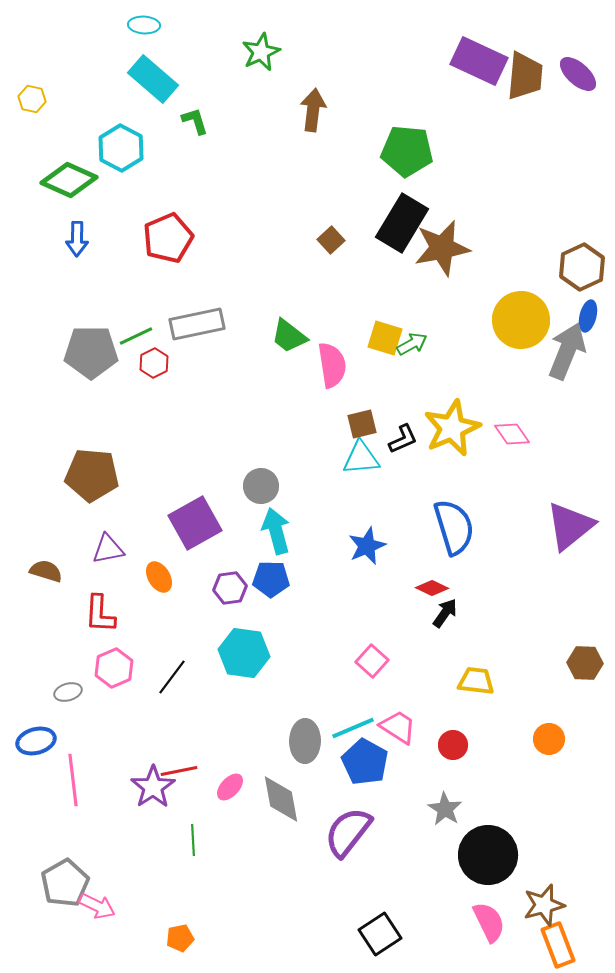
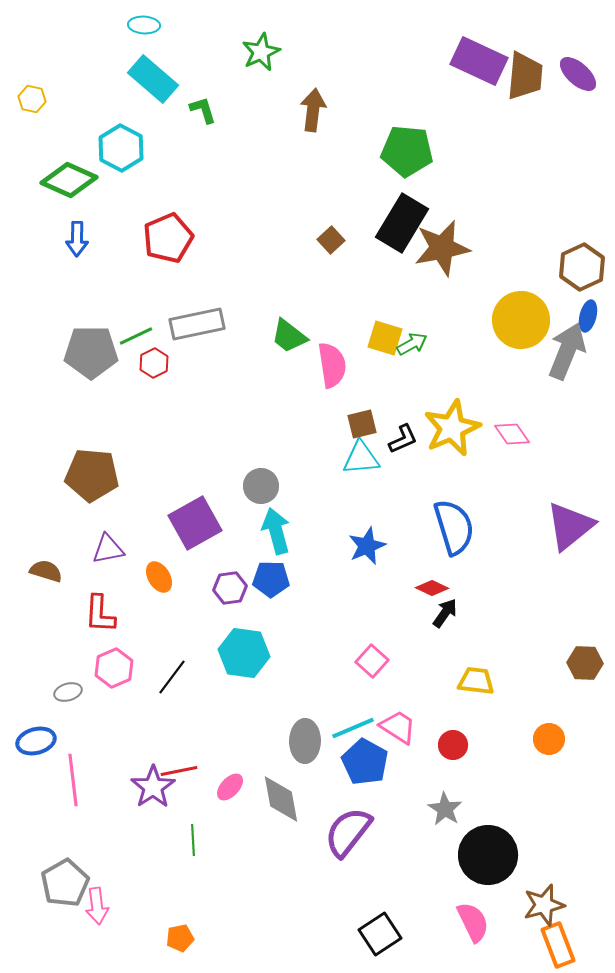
green L-shape at (195, 121): moved 8 px right, 11 px up
pink arrow at (97, 906): rotated 57 degrees clockwise
pink semicircle at (489, 922): moved 16 px left
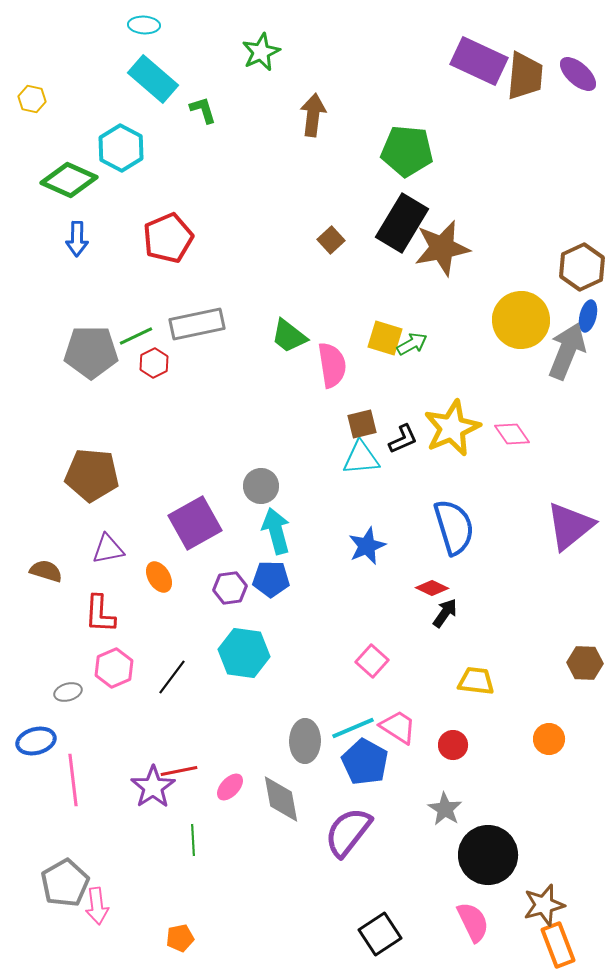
brown arrow at (313, 110): moved 5 px down
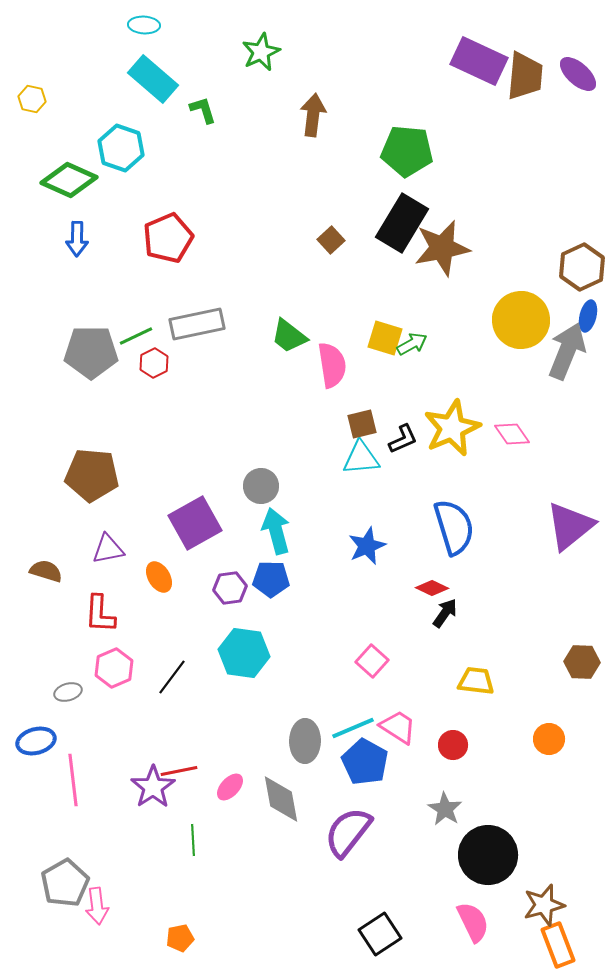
cyan hexagon at (121, 148): rotated 9 degrees counterclockwise
brown hexagon at (585, 663): moved 3 px left, 1 px up
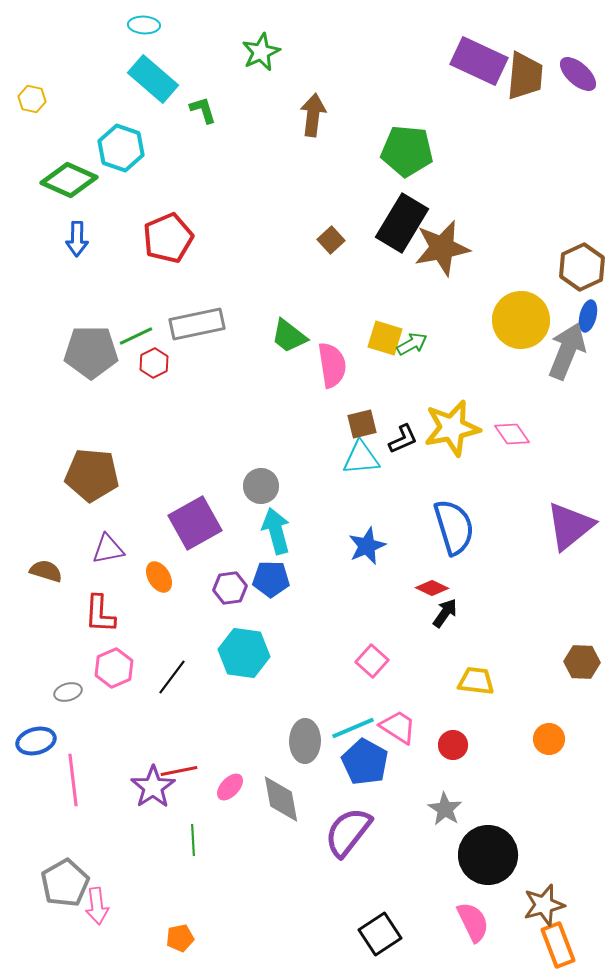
yellow star at (452, 428): rotated 12 degrees clockwise
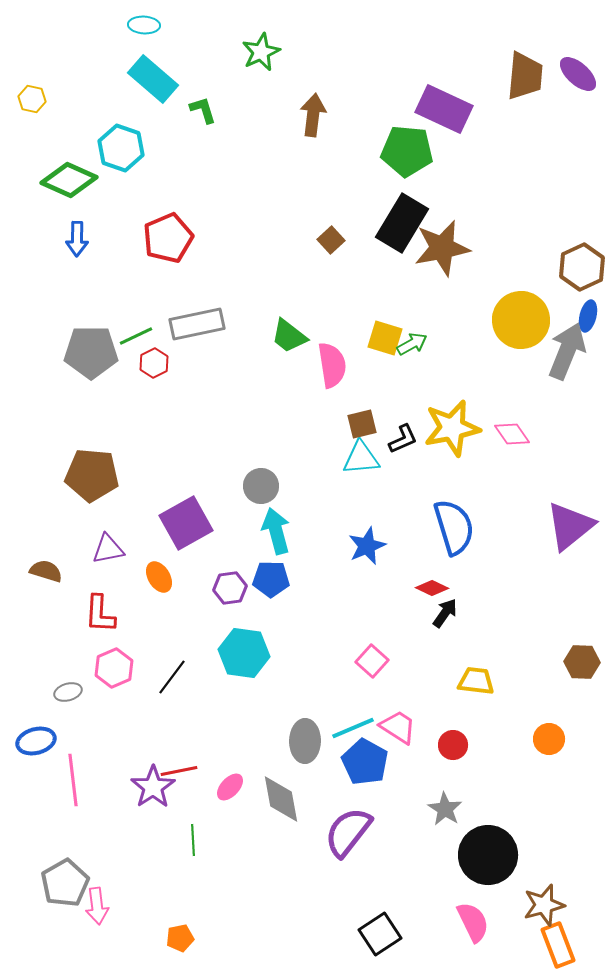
purple rectangle at (479, 61): moved 35 px left, 48 px down
purple square at (195, 523): moved 9 px left
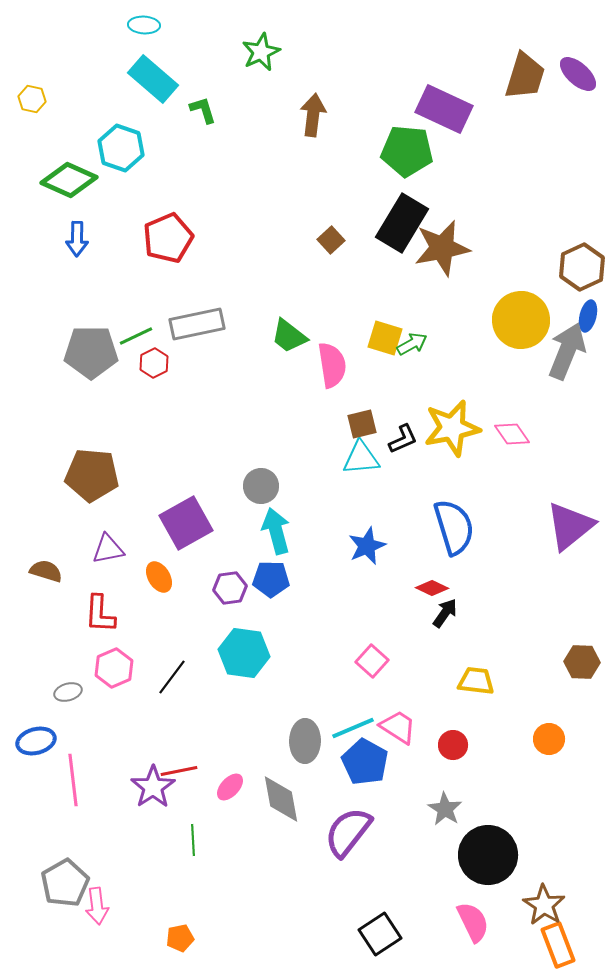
brown trapezoid at (525, 76): rotated 12 degrees clockwise
brown star at (544, 905): rotated 24 degrees counterclockwise
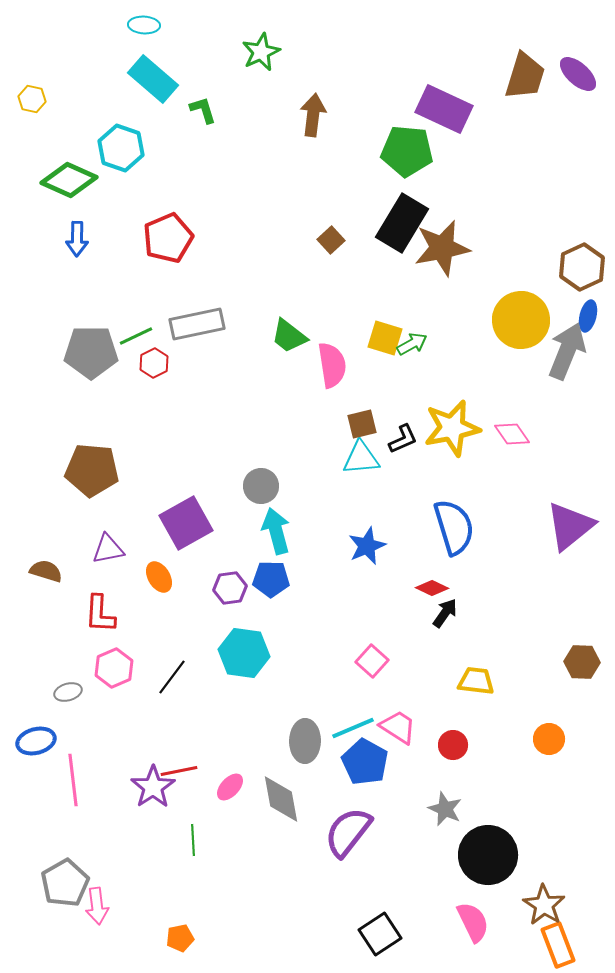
brown pentagon at (92, 475): moved 5 px up
gray star at (445, 809): rotated 8 degrees counterclockwise
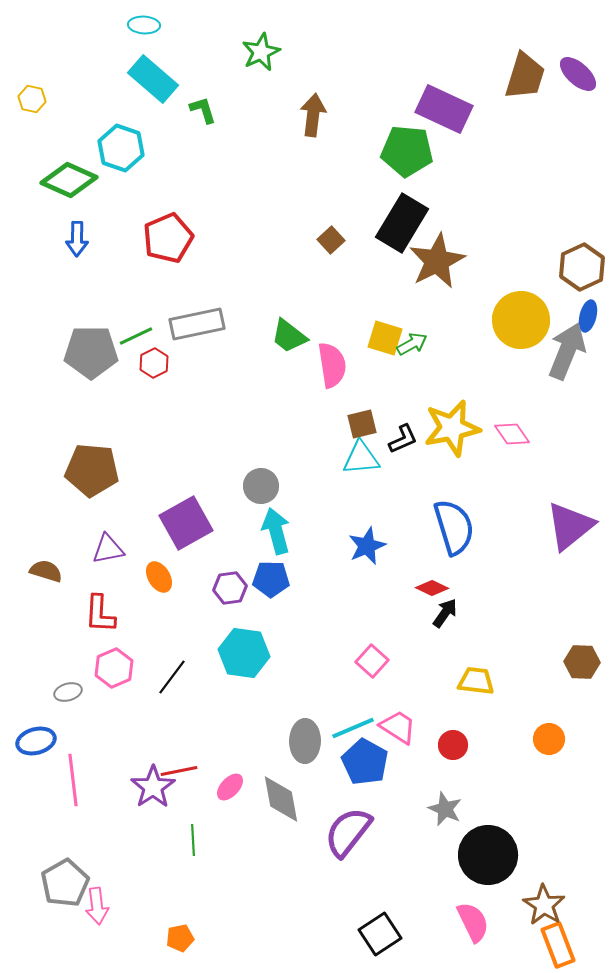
brown star at (442, 248): moved 5 px left, 13 px down; rotated 16 degrees counterclockwise
